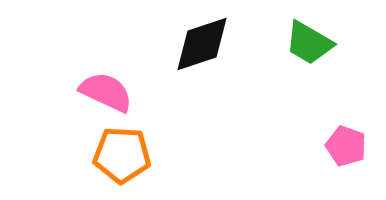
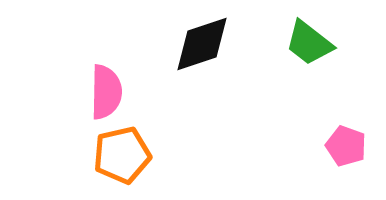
green trapezoid: rotated 8 degrees clockwise
pink semicircle: rotated 66 degrees clockwise
orange pentagon: rotated 16 degrees counterclockwise
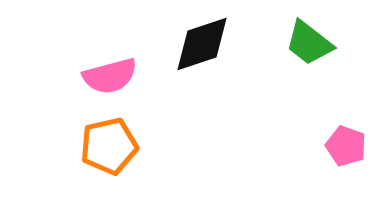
pink semicircle: moved 4 px right, 16 px up; rotated 74 degrees clockwise
orange pentagon: moved 13 px left, 9 px up
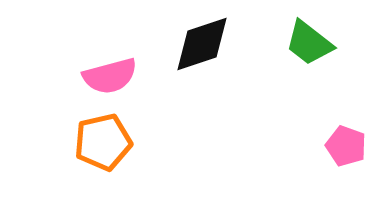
orange pentagon: moved 6 px left, 4 px up
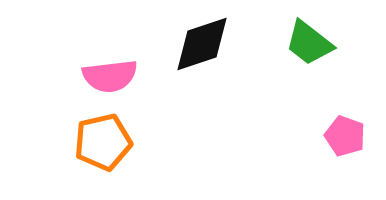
pink semicircle: rotated 8 degrees clockwise
pink pentagon: moved 1 px left, 10 px up
